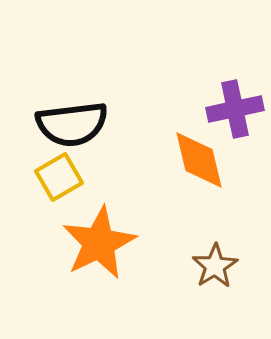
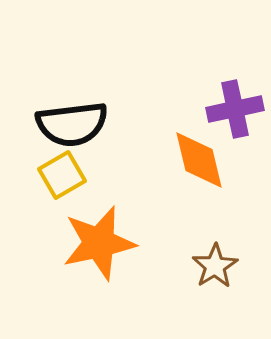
yellow square: moved 3 px right, 2 px up
orange star: rotated 14 degrees clockwise
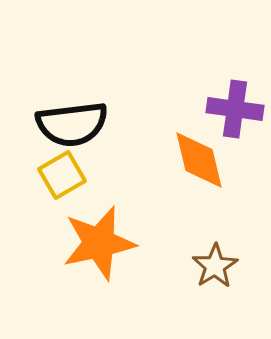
purple cross: rotated 20 degrees clockwise
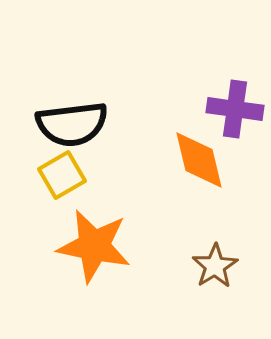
orange star: moved 5 px left, 3 px down; rotated 24 degrees clockwise
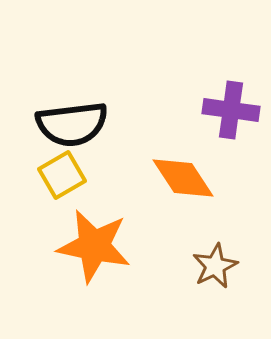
purple cross: moved 4 px left, 1 px down
orange diamond: moved 16 px left, 18 px down; rotated 20 degrees counterclockwise
brown star: rotated 6 degrees clockwise
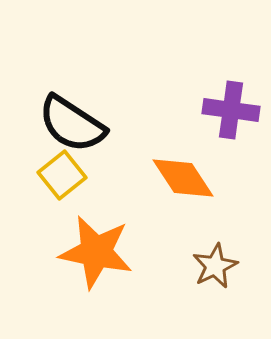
black semicircle: rotated 40 degrees clockwise
yellow square: rotated 9 degrees counterclockwise
orange star: moved 2 px right, 6 px down
